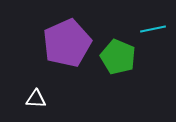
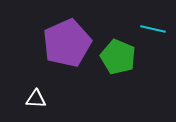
cyan line: rotated 25 degrees clockwise
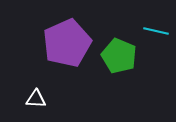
cyan line: moved 3 px right, 2 px down
green pentagon: moved 1 px right, 1 px up
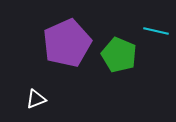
green pentagon: moved 1 px up
white triangle: rotated 25 degrees counterclockwise
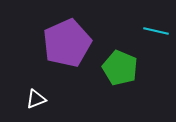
green pentagon: moved 1 px right, 13 px down
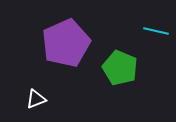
purple pentagon: moved 1 px left
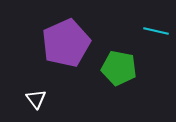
green pentagon: moved 1 px left; rotated 12 degrees counterclockwise
white triangle: rotated 45 degrees counterclockwise
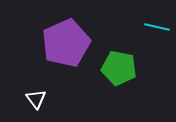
cyan line: moved 1 px right, 4 px up
